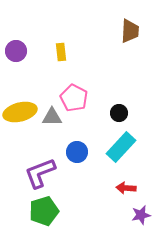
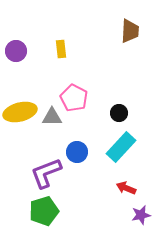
yellow rectangle: moved 3 px up
purple L-shape: moved 6 px right
red arrow: rotated 18 degrees clockwise
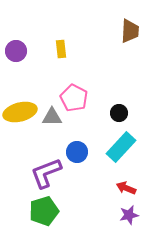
purple star: moved 12 px left
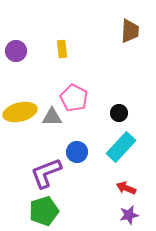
yellow rectangle: moved 1 px right
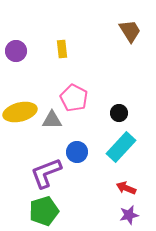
brown trapezoid: rotated 35 degrees counterclockwise
gray triangle: moved 3 px down
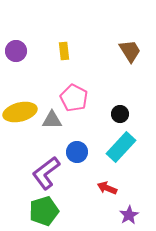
brown trapezoid: moved 20 px down
yellow rectangle: moved 2 px right, 2 px down
black circle: moved 1 px right, 1 px down
purple L-shape: rotated 16 degrees counterclockwise
red arrow: moved 19 px left
purple star: rotated 18 degrees counterclockwise
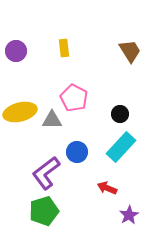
yellow rectangle: moved 3 px up
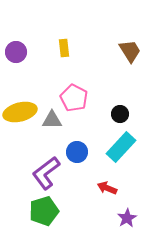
purple circle: moved 1 px down
purple star: moved 2 px left, 3 px down
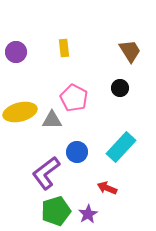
black circle: moved 26 px up
green pentagon: moved 12 px right
purple star: moved 39 px left, 4 px up
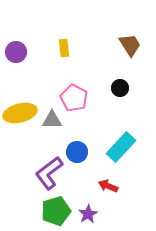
brown trapezoid: moved 6 px up
yellow ellipse: moved 1 px down
purple L-shape: moved 3 px right
red arrow: moved 1 px right, 2 px up
